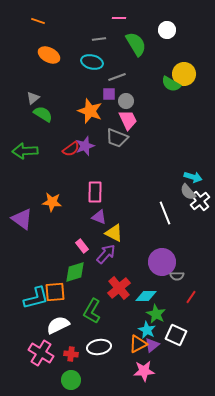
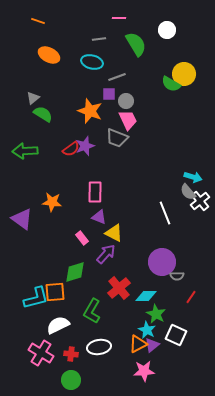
pink rectangle at (82, 246): moved 8 px up
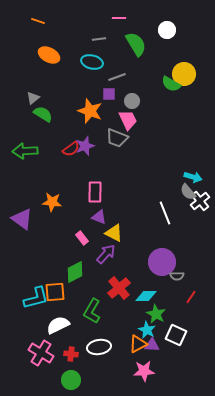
gray circle at (126, 101): moved 6 px right
green diamond at (75, 272): rotated 10 degrees counterclockwise
purple triangle at (152, 345): rotated 42 degrees clockwise
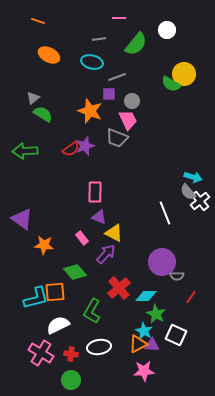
green semicircle at (136, 44): rotated 70 degrees clockwise
orange star at (52, 202): moved 8 px left, 43 px down
green diamond at (75, 272): rotated 75 degrees clockwise
cyan star at (147, 330): moved 3 px left, 1 px down
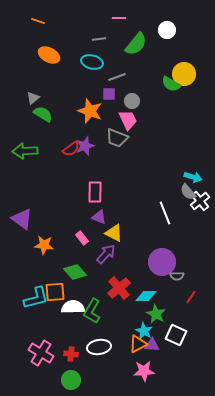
white semicircle at (58, 325): moved 15 px right, 18 px up; rotated 25 degrees clockwise
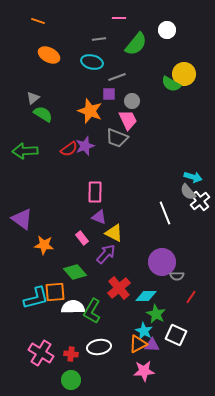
red semicircle at (71, 149): moved 2 px left
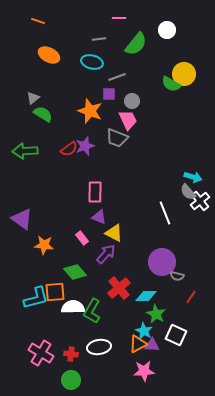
gray semicircle at (177, 276): rotated 16 degrees clockwise
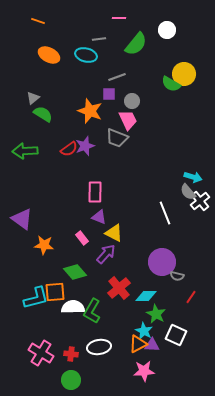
cyan ellipse at (92, 62): moved 6 px left, 7 px up
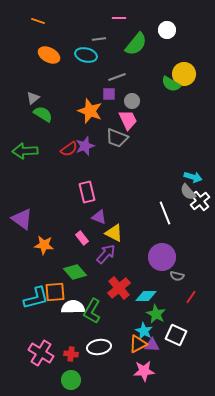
pink rectangle at (95, 192): moved 8 px left; rotated 15 degrees counterclockwise
purple circle at (162, 262): moved 5 px up
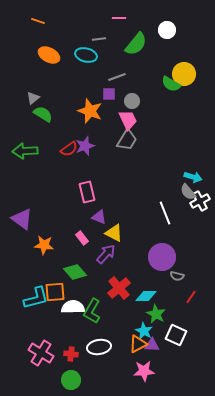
gray trapezoid at (117, 138): moved 10 px right, 2 px down; rotated 80 degrees counterclockwise
white cross at (200, 201): rotated 12 degrees clockwise
